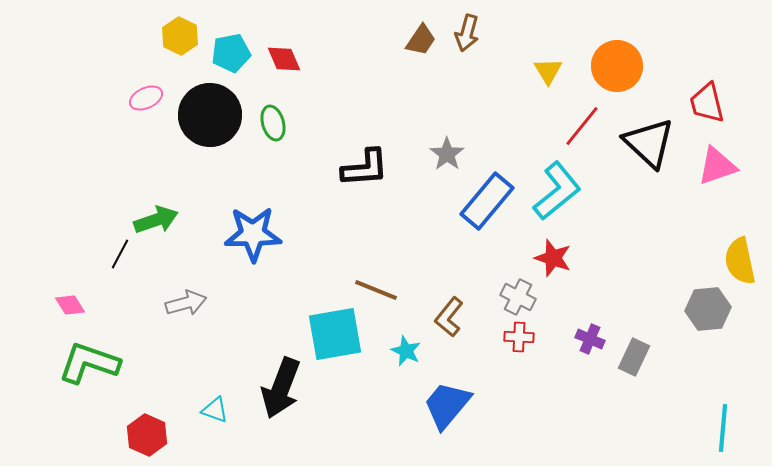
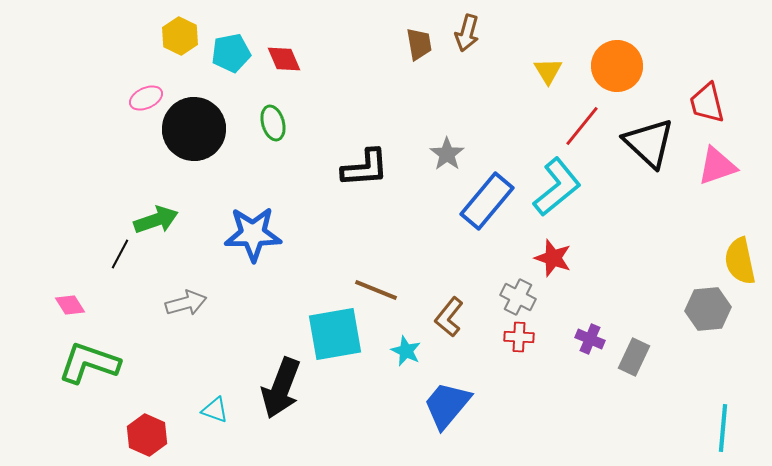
brown trapezoid: moved 2 px left, 4 px down; rotated 44 degrees counterclockwise
black circle: moved 16 px left, 14 px down
cyan L-shape: moved 4 px up
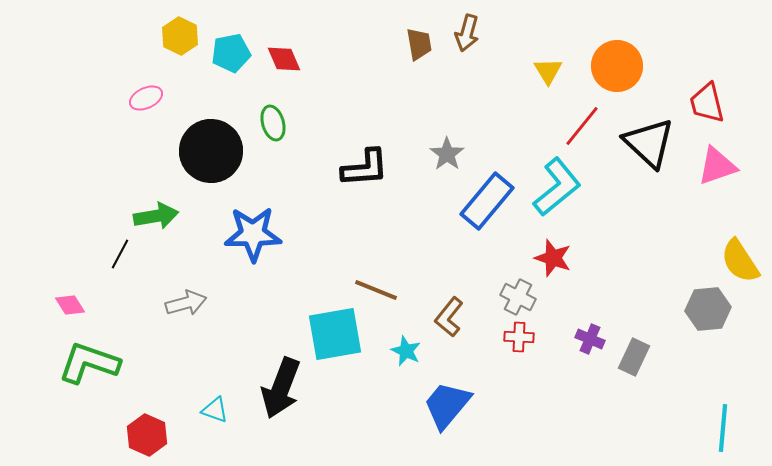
black circle: moved 17 px right, 22 px down
green arrow: moved 4 px up; rotated 9 degrees clockwise
yellow semicircle: rotated 21 degrees counterclockwise
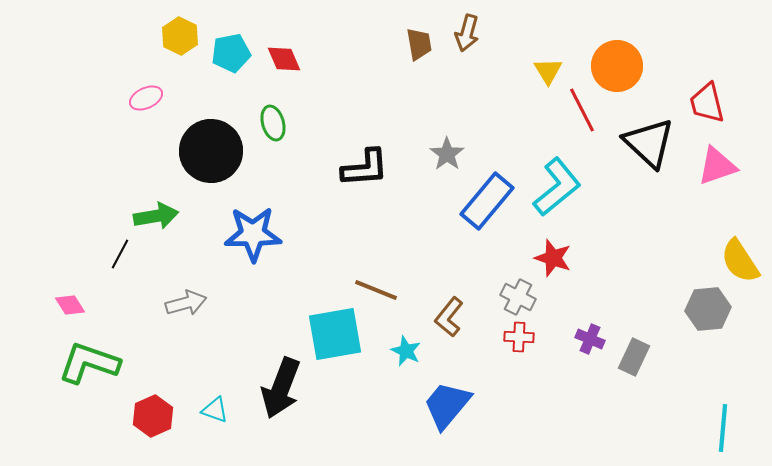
red line: moved 16 px up; rotated 66 degrees counterclockwise
red hexagon: moved 6 px right, 19 px up; rotated 12 degrees clockwise
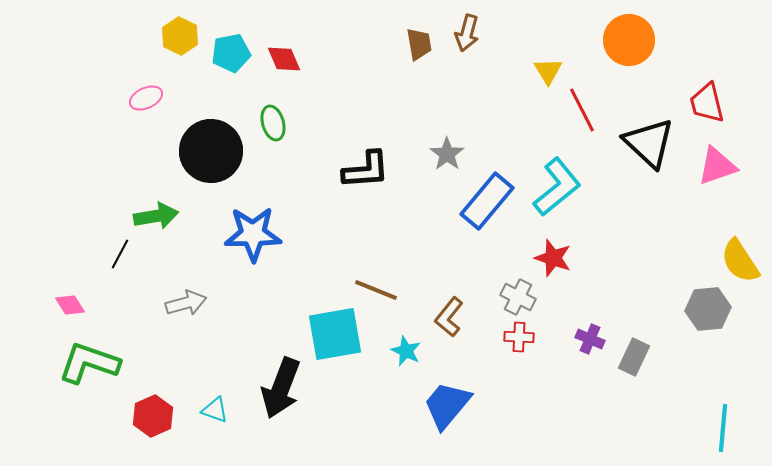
orange circle: moved 12 px right, 26 px up
black L-shape: moved 1 px right, 2 px down
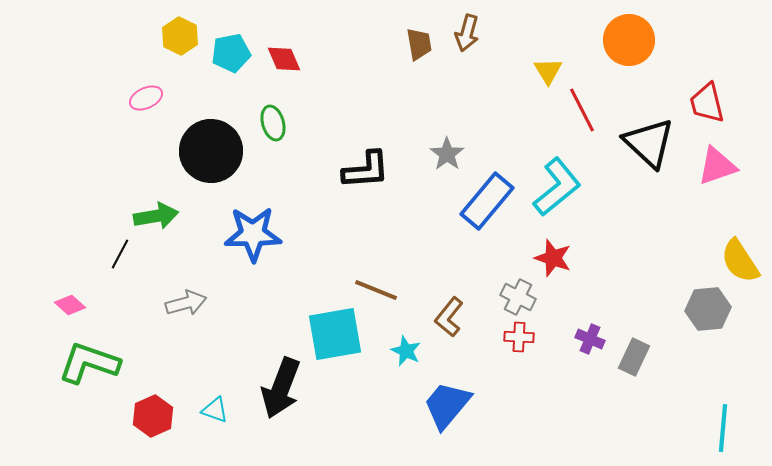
pink diamond: rotated 16 degrees counterclockwise
